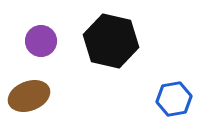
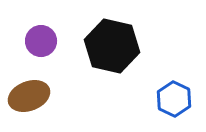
black hexagon: moved 1 px right, 5 px down
blue hexagon: rotated 24 degrees counterclockwise
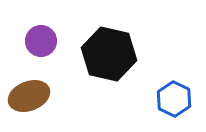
black hexagon: moved 3 px left, 8 px down
